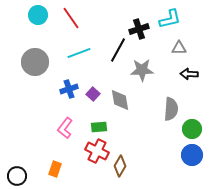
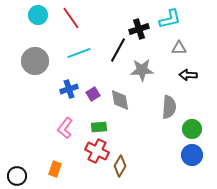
gray circle: moved 1 px up
black arrow: moved 1 px left, 1 px down
purple square: rotated 16 degrees clockwise
gray semicircle: moved 2 px left, 2 px up
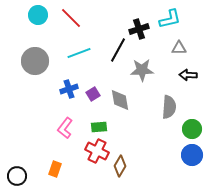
red line: rotated 10 degrees counterclockwise
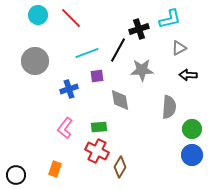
gray triangle: rotated 28 degrees counterclockwise
cyan line: moved 8 px right
purple square: moved 4 px right, 18 px up; rotated 24 degrees clockwise
brown diamond: moved 1 px down
black circle: moved 1 px left, 1 px up
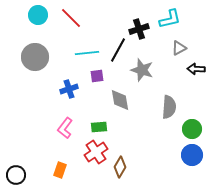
cyan line: rotated 15 degrees clockwise
gray circle: moved 4 px up
gray star: rotated 20 degrees clockwise
black arrow: moved 8 px right, 6 px up
red cross: moved 1 px left, 1 px down; rotated 30 degrees clockwise
orange rectangle: moved 5 px right, 1 px down
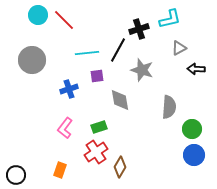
red line: moved 7 px left, 2 px down
gray circle: moved 3 px left, 3 px down
green rectangle: rotated 14 degrees counterclockwise
blue circle: moved 2 px right
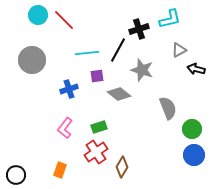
gray triangle: moved 2 px down
black arrow: rotated 12 degrees clockwise
gray diamond: moved 1 px left, 6 px up; rotated 40 degrees counterclockwise
gray semicircle: moved 1 px left, 1 px down; rotated 25 degrees counterclockwise
brown diamond: moved 2 px right
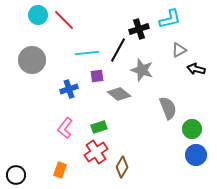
blue circle: moved 2 px right
